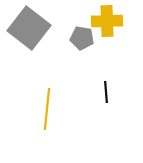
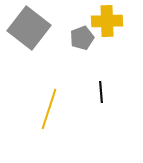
gray pentagon: rotated 30 degrees counterclockwise
black line: moved 5 px left
yellow line: moved 2 px right; rotated 12 degrees clockwise
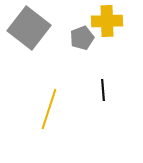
black line: moved 2 px right, 2 px up
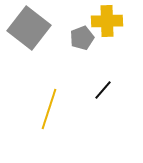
black line: rotated 45 degrees clockwise
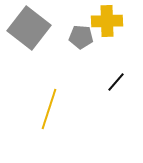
gray pentagon: moved 1 px left, 1 px up; rotated 25 degrees clockwise
black line: moved 13 px right, 8 px up
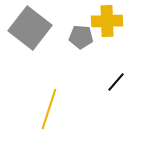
gray square: moved 1 px right
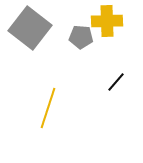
yellow line: moved 1 px left, 1 px up
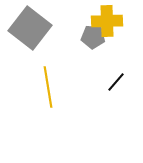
gray pentagon: moved 12 px right
yellow line: moved 21 px up; rotated 27 degrees counterclockwise
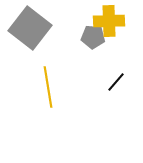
yellow cross: moved 2 px right
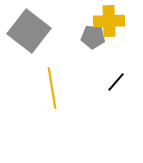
gray square: moved 1 px left, 3 px down
yellow line: moved 4 px right, 1 px down
